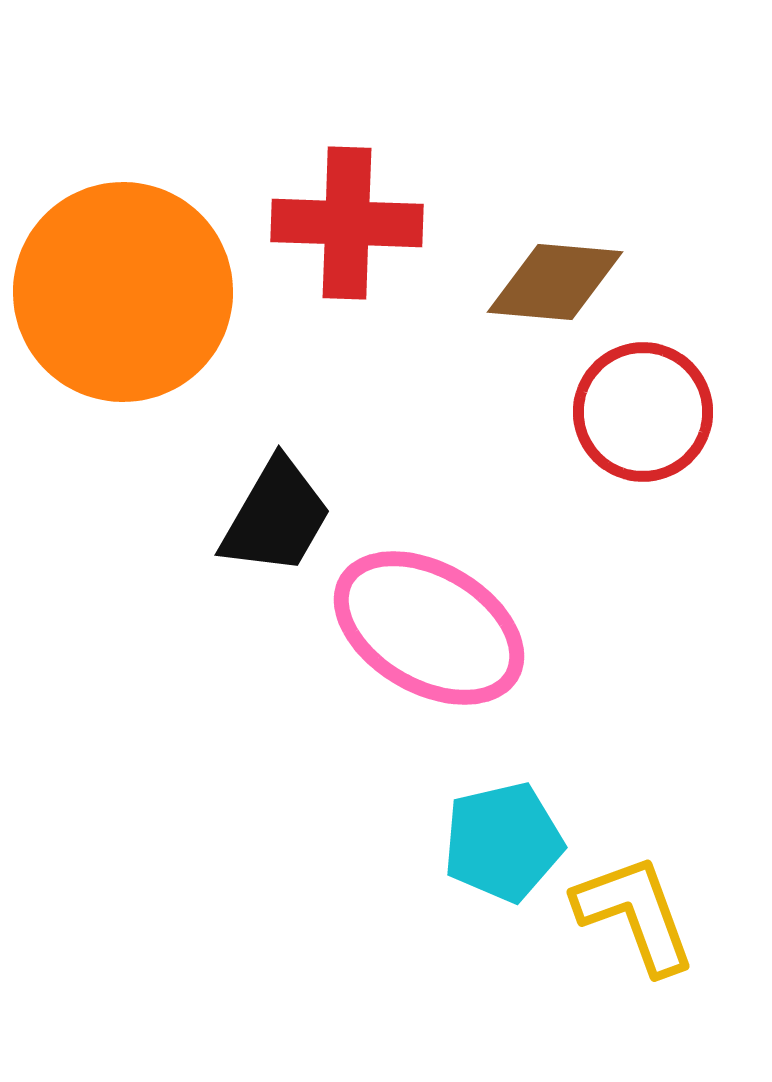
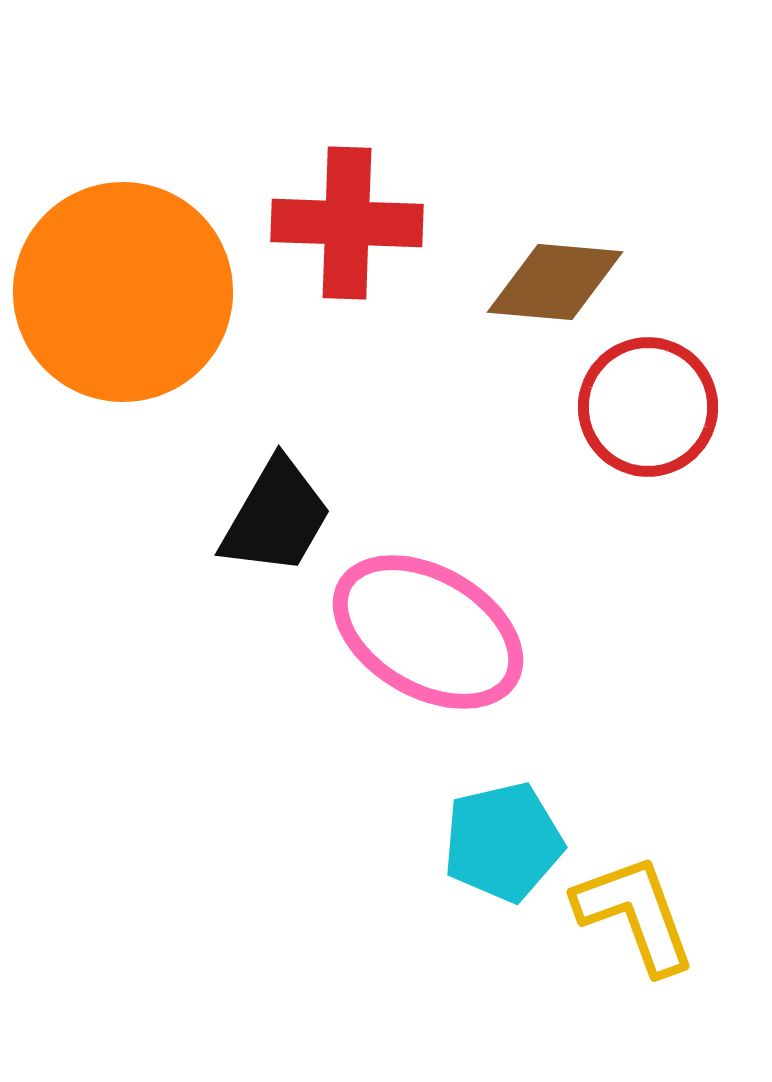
red circle: moved 5 px right, 5 px up
pink ellipse: moved 1 px left, 4 px down
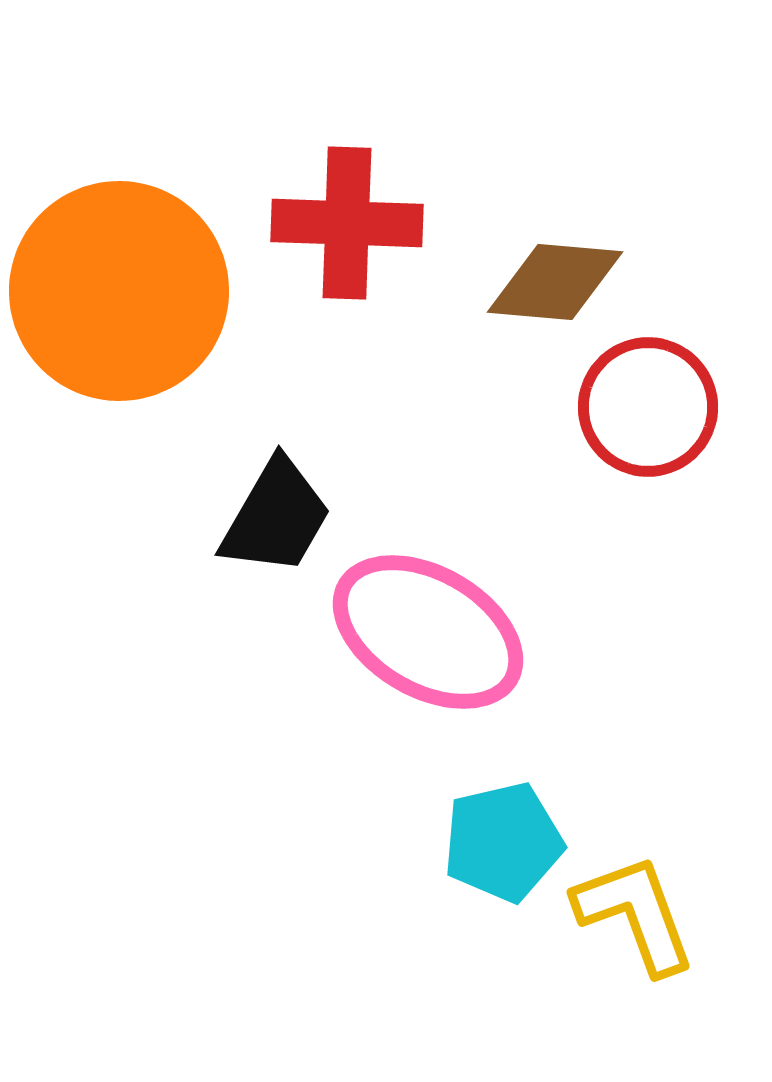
orange circle: moved 4 px left, 1 px up
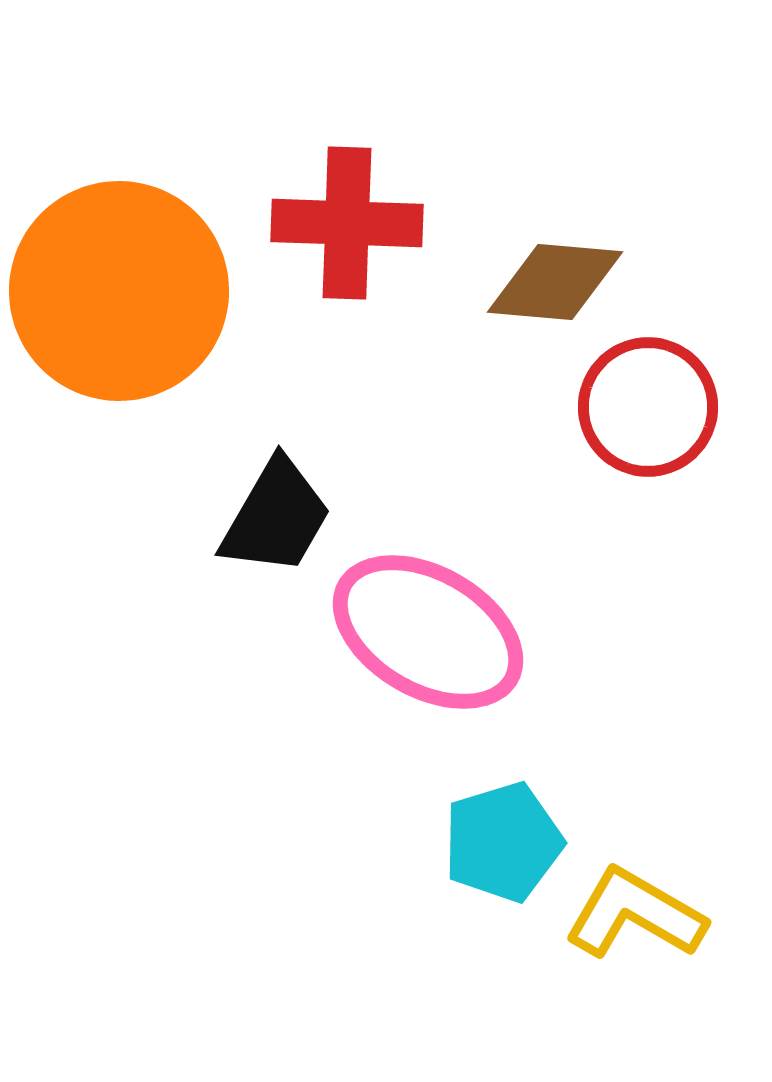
cyan pentagon: rotated 4 degrees counterclockwise
yellow L-shape: rotated 40 degrees counterclockwise
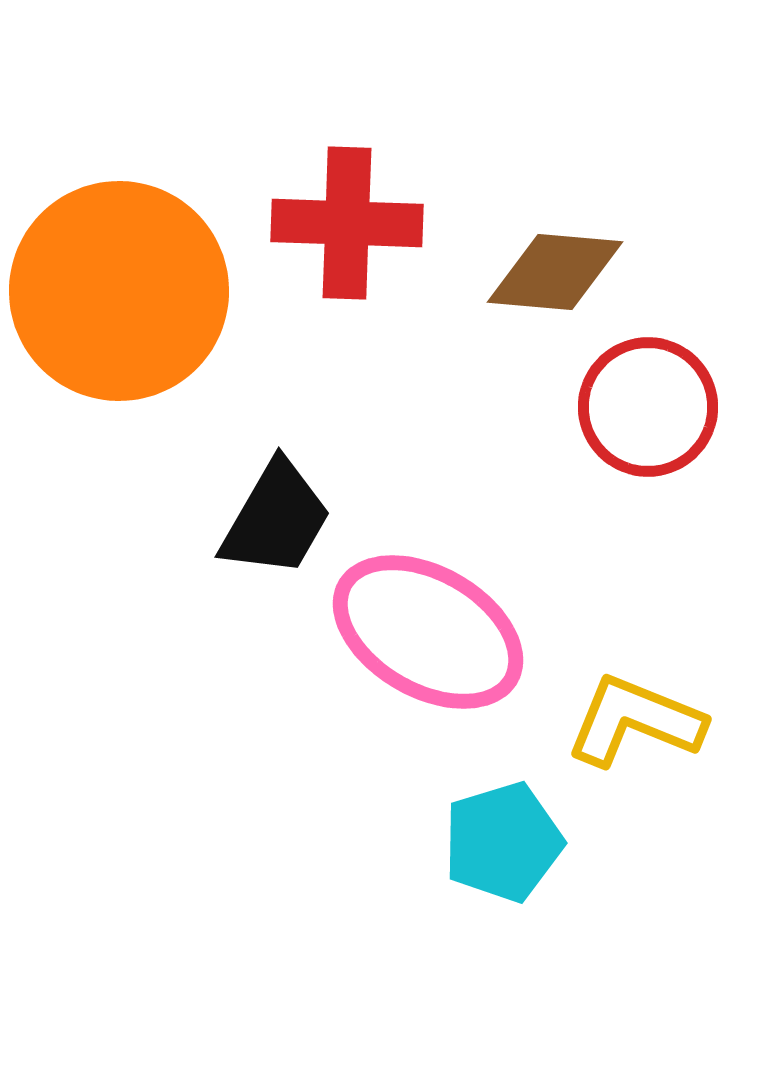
brown diamond: moved 10 px up
black trapezoid: moved 2 px down
yellow L-shape: moved 193 px up; rotated 8 degrees counterclockwise
